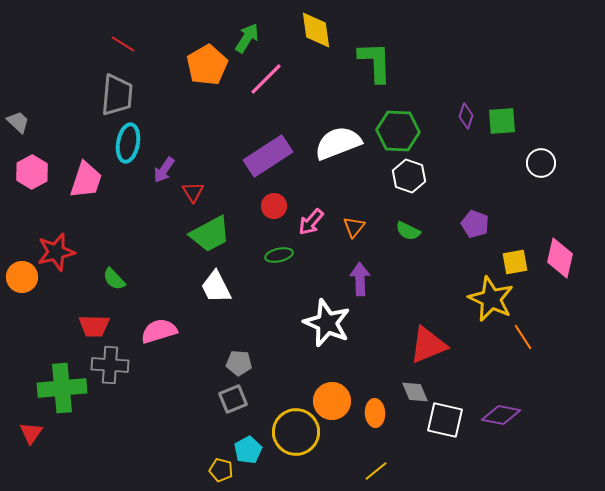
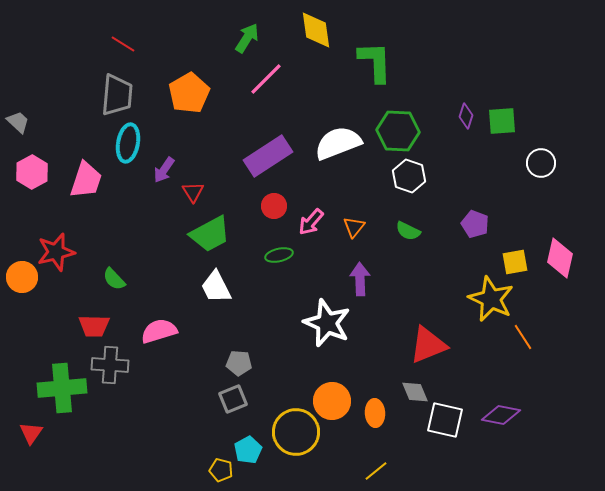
orange pentagon at (207, 65): moved 18 px left, 28 px down
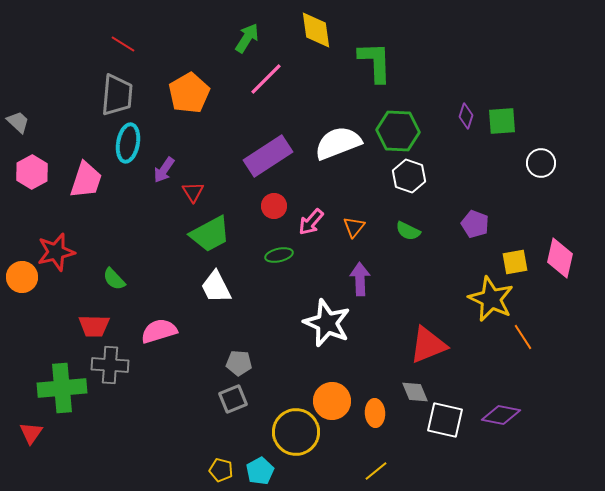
cyan pentagon at (248, 450): moved 12 px right, 21 px down
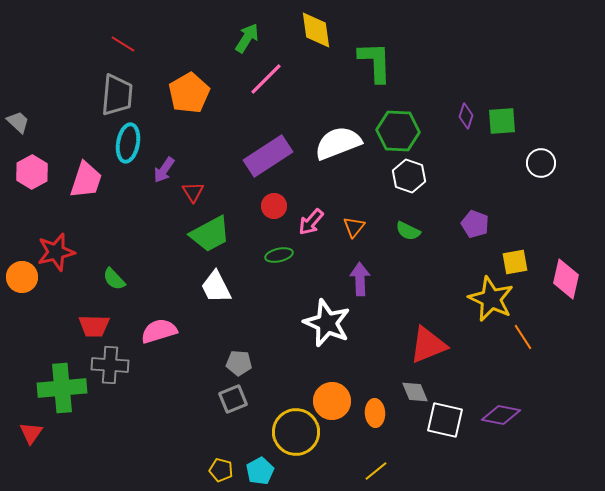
pink diamond at (560, 258): moved 6 px right, 21 px down
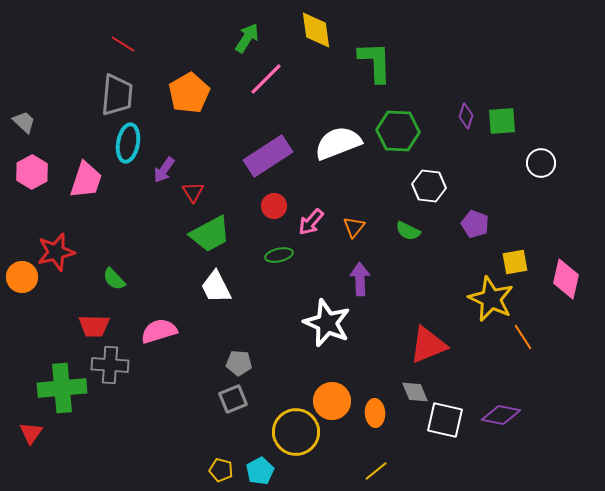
gray trapezoid at (18, 122): moved 6 px right
white hexagon at (409, 176): moved 20 px right, 10 px down; rotated 12 degrees counterclockwise
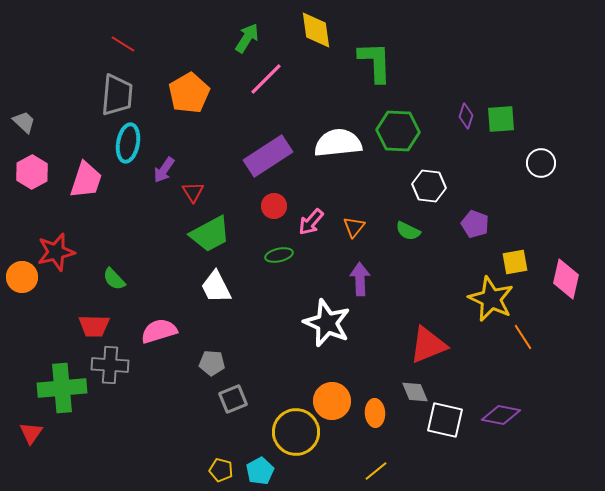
green square at (502, 121): moved 1 px left, 2 px up
white semicircle at (338, 143): rotated 15 degrees clockwise
gray pentagon at (239, 363): moved 27 px left
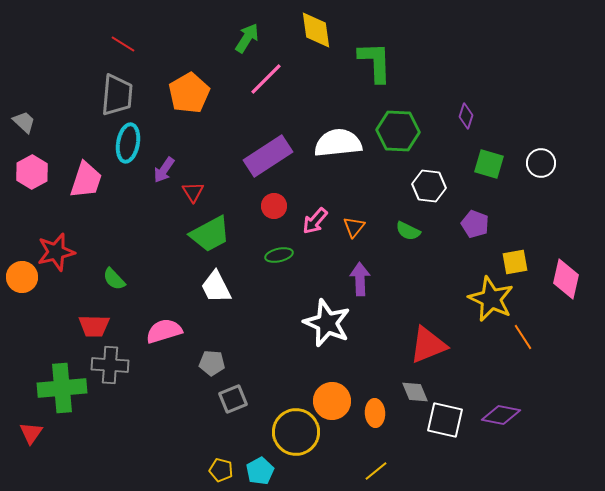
green square at (501, 119): moved 12 px left, 45 px down; rotated 20 degrees clockwise
pink arrow at (311, 222): moved 4 px right, 1 px up
pink semicircle at (159, 331): moved 5 px right
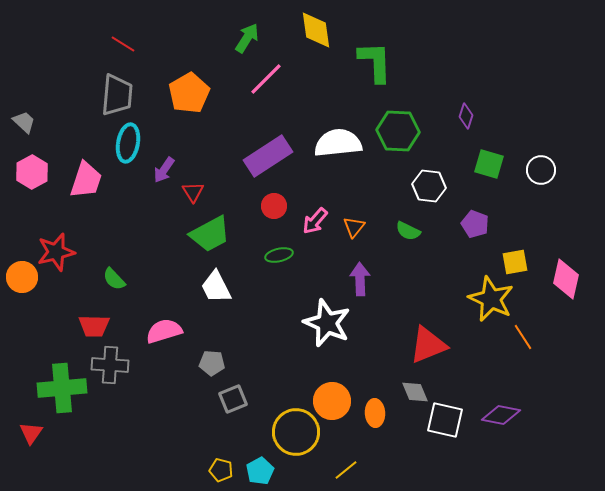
white circle at (541, 163): moved 7 px down
yellow line at (376, 471): moved 30 px left, 1 px up
